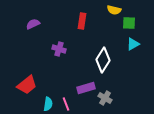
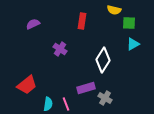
purple cross: moved 1 px right; rotated 16 degrees clockwise
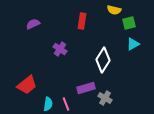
green square: rotated 16 degrees counterclockwise
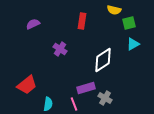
white diamond: rotated 25 degrees clockwise
pink line: moved 8 px right
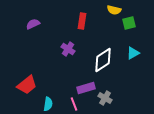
cyan triangle: moved 9 px down
purple cross: moved 8 px right
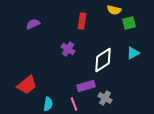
purple rectangle: moved 2 px up
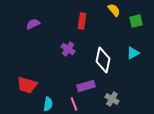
yellow semicircle: rotated 144 degrees counterclockwise
green square: moved 7 px right, 2 px up
white diamond: rotated 45 degrees counterclockwise
red trapezoid: rotated 55 degrees clockwise
gray cross: moved 7 px right, 1 px down
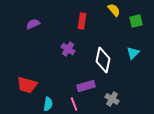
cyan triangle: rotated 16 degrees counterclockwise
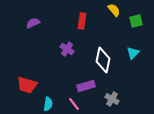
purple semicircle: moved 1 px up
purple cross: moved 1 px left
pink line: rotated 16 degrees counterclockwise
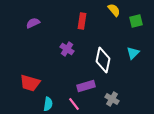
red trapezoid: moved 3 px right, 2 px up
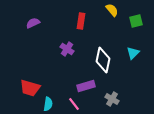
yellow semicircle: moved 2 px left
red rectangle: moved 1 px left
red trapezoid: moved 5 px down
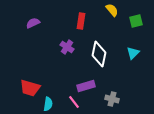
purple cross: moved 2 px up
white diamond: moved 4 px left, 6 px up
gray cross: rotated 16 degrees counterclockwise
pink line: moved 2 px up
